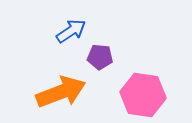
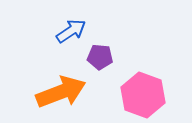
pink hexagon: rotated 12 degrees clockwise
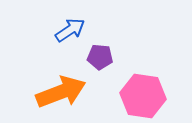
blue arrow: moved 1 px left, 1 px up
pink hexagon: moved 1 px down; rotated 12 degrees counterclockwise
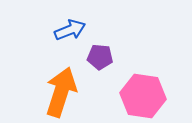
blue arrow: rotated 12 degrees clockwise
orange arrow: rotated 51 degrees counterclockwise
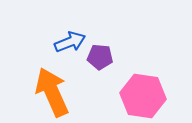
blue arrow: moved 12 px down
orange arrow: moved 9 px left; rotated 42 degrees counterclockwise
